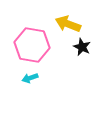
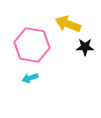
black star: moved 3 px right; rotated 24 degrees counterclockwise
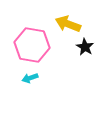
black star: rotated 30 degrees clockwise
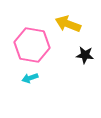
black star: moved 8 px down; rotated 24 degrees counterclockwise
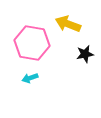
pink hexagon: moved 2 px up
black star: moved 1 px up; rotated 18 degrees counterclockwise
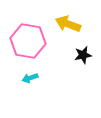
pink hexagon: moved 4 px left, 2 px up
black star: moved 2 px left, 1 px down
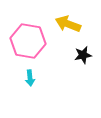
cyan arrow: rotated 77 degrees counterclockwise
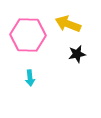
pink hexagon: moved 6 px up; rotated 8 degrees counterclockwise
black star: moved 6 px left, 1 px up
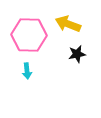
pink hexagon: moved 1 px right
cyan arrow: moved 3 px left, 7 px up
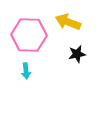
yellow arrow: moved 2 px up
cyan arrow: moved 1 px left
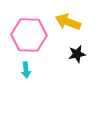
cyan arrow: moved 1 px up
